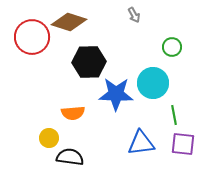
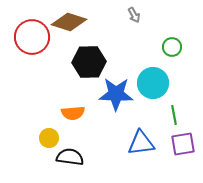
purple square: rotated 15 degrees counterclockwise
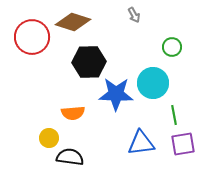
brown diamond: moved 4 px right
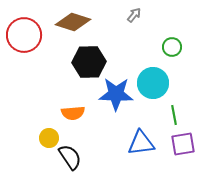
gray arrow: rotated 112 degrees counterclockwise
red circle: moved 8 px left, 2 px up
black semicircle: rotated 48 degrees clockwise
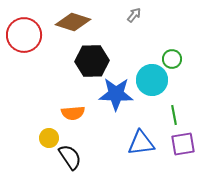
green circle: moved 12 px down
black hexagon: moved 3 px right, 1 px up
cyan circle: moved 1 px left, 3 px up
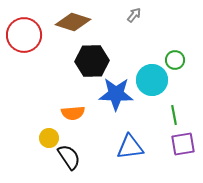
green circle: moved 3 px right, 1 px down
blue triangle: moved 11 px left, 4 px down
black semicircle: moved 1 px left
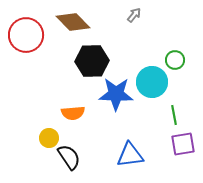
brown diamond: rotated 28 degrees clockwise
red circle: moved 2 px right
cyan circle: moved 2 px down
blue triangle: moved 8 px down
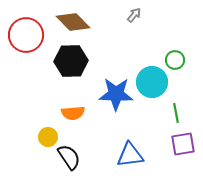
black hexagon: moved 21 px left
green line: moved 2 px right, 2 px up
yellow circle: moved 1 px left, 1 px up
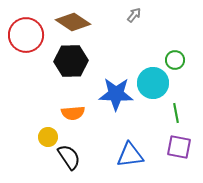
brown diamond: rotated 12 degrees counterclockwise
cyan circle: moved 1 px right, 1 px down
purple square: moved 4 px left, 3 px down; rotated 20 degrees clockwise
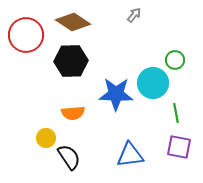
yellow circle: moved 2 px left, 1 px down
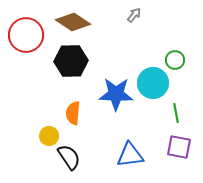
orange semicircle: rotated 100 degrees clockwise
yellow circle: moved 3 px right, 2 px up
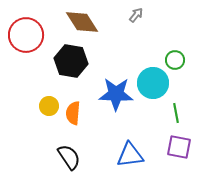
gray arrow: moved 2 px right
brown diamond: moved 9 px right; rotated 24 degrees clockwise
black hexagon: rotated 12 degrees clockwise
yellow circle: moved 30 px up
